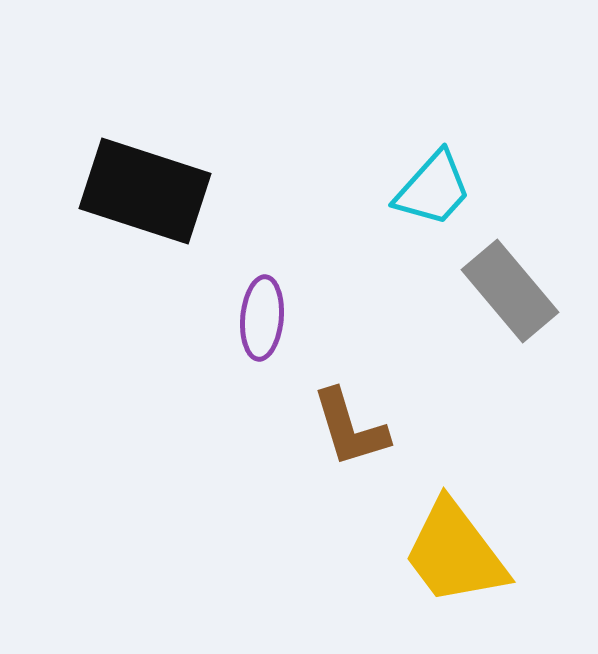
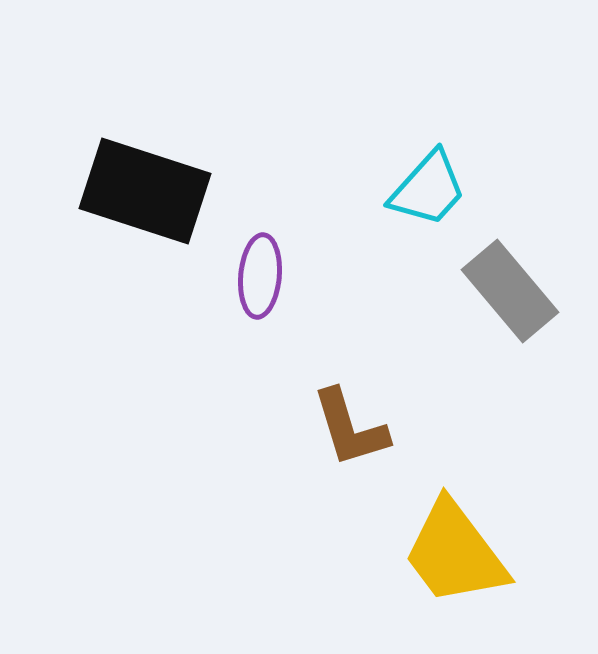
cyan trapezoid: moved 5 px left
purple ellipse: moved 2 px left, 42 px up
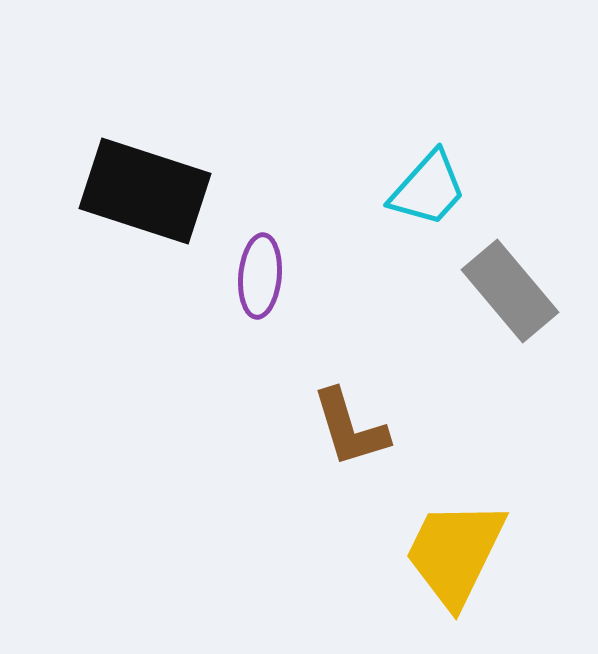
yellow trapezoid: rotated 63 degrees clockwise
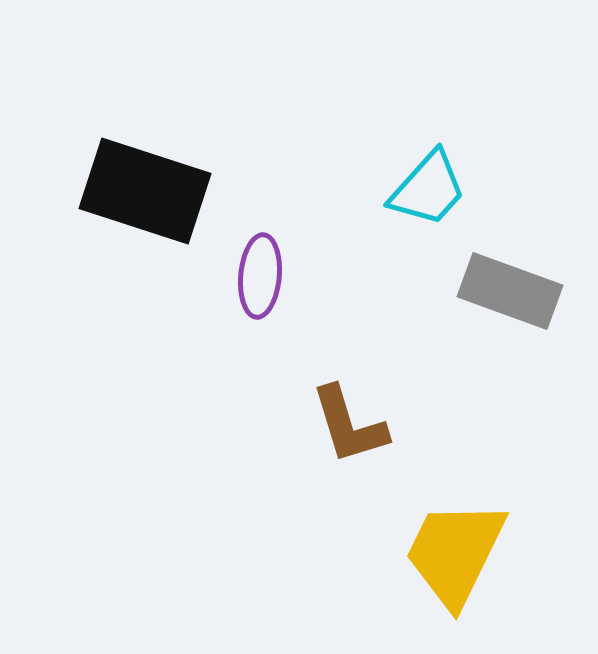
gray rectangle: rotated 30 degrees counterclockwise
brown L-shape: moved 1 px left, 3 px up
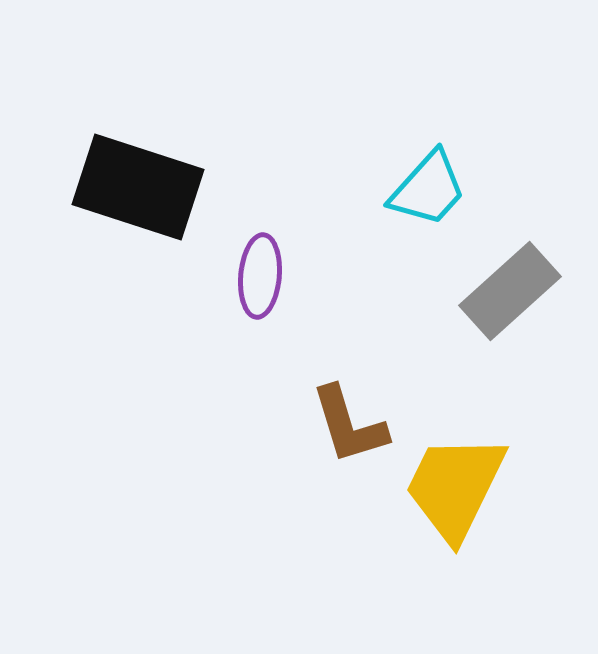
black rectangle: moved 7 px left, 4 px up
gray rectangle: rotated 62 degrees counterclockwise
yellow trapezoid: moved 66 px up
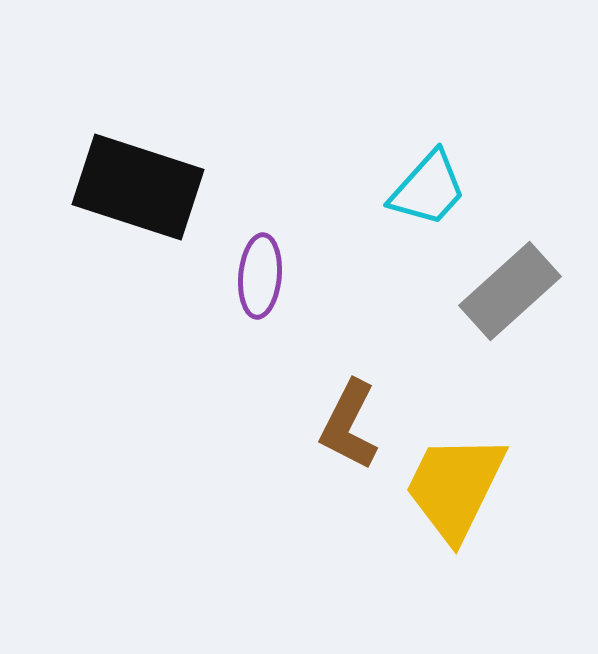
brown L-shape: rotated 44 degrees clockwise
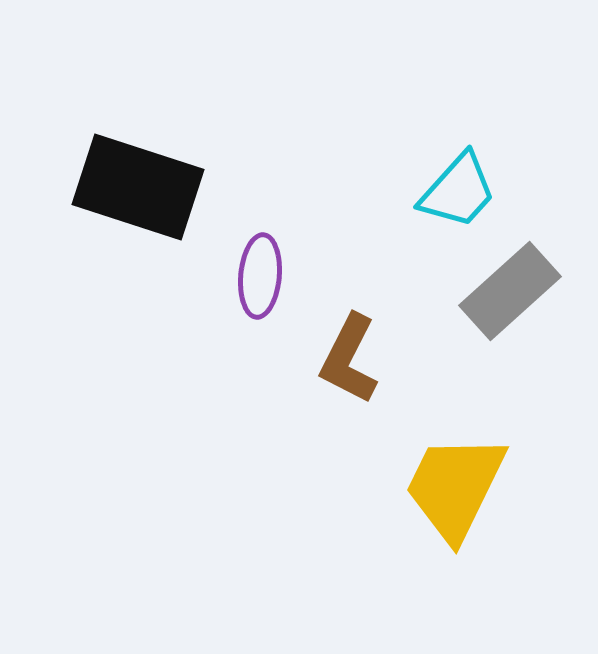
cyan trapezoid: moved 30 px right, 2 px down
brown L-shape: moved 66 px up
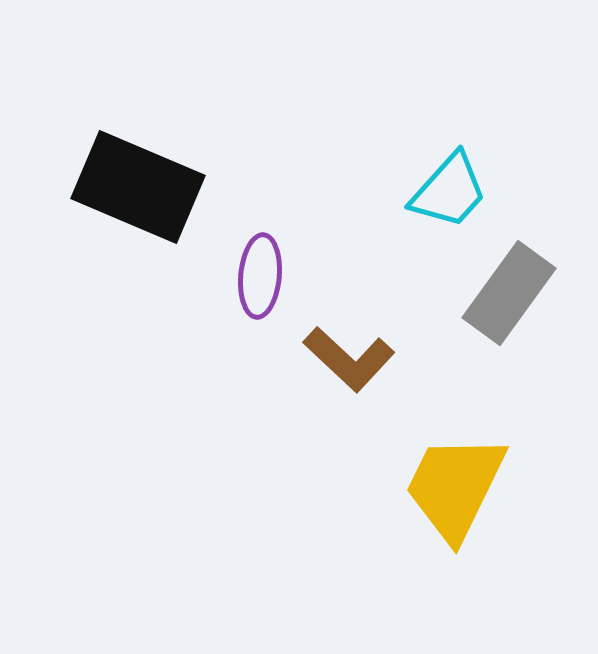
black rectangle: rotated 5 degrees clockwise
cyan trapezoid: moved 9 px left
gray rectangle: moved 1 px left, 2 px down; rotated 12 degrees counterclockwise
brown L-shape: rotated 74 degrees counterclockwise
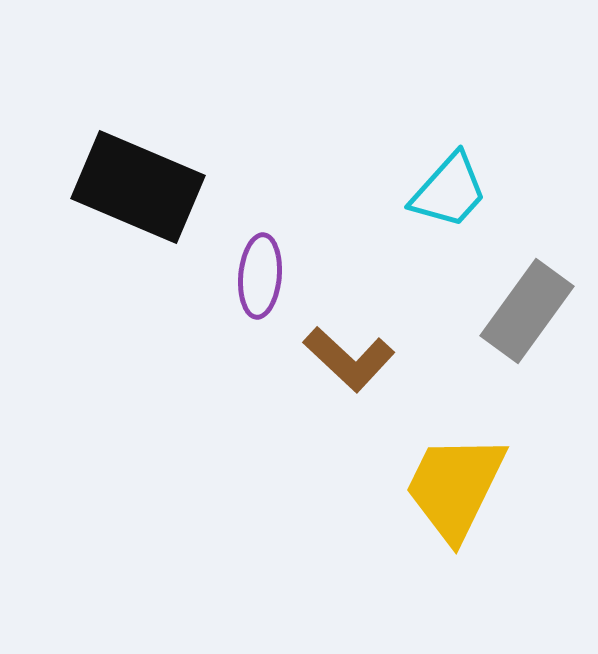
gray rectangle: moved 18 px right, 18 px down
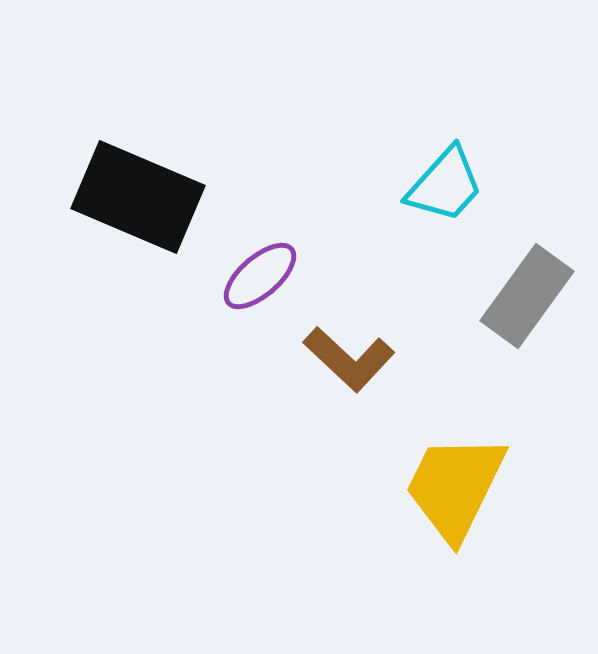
black rectangle: moved 10 px down
cyan trapezoid: moved 4 px left, 6 px up
purple ellipse: rotated 44 degrees clockwise
gray rectangle: moved 15 px up
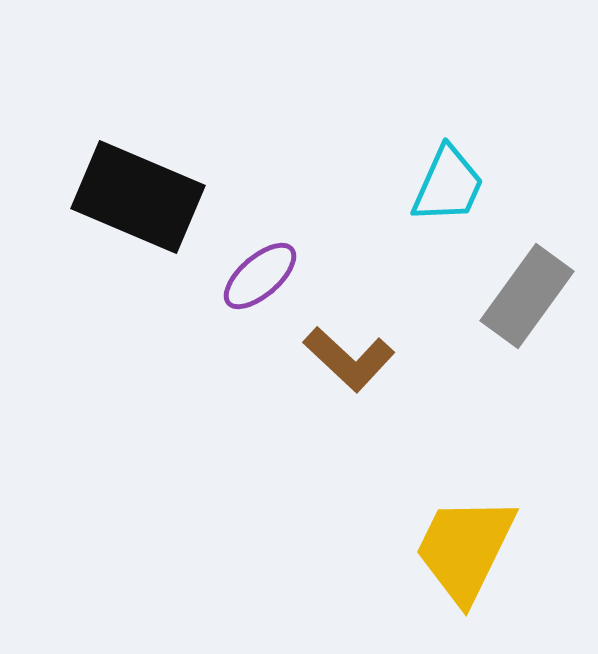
cyan trapezoid: moved 3 px right; rotated 18 degrees counterclockwise
yellow trapezoid: moved 10 px right, 62 px down
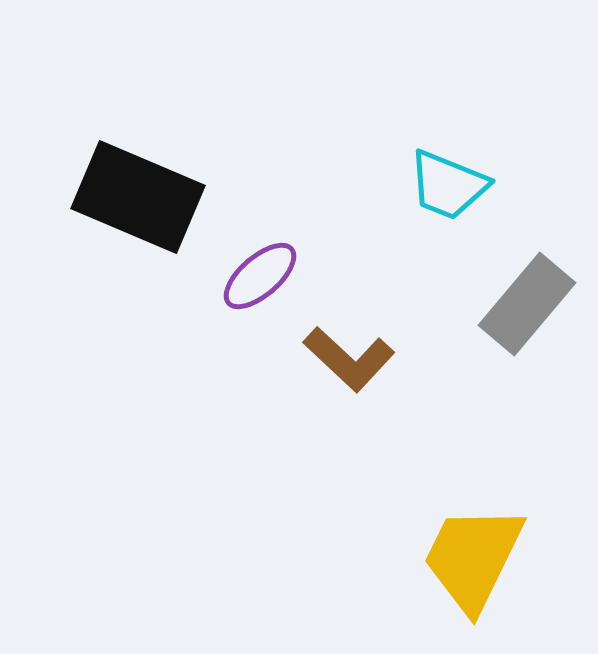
cyan trapezoid: rotated 88 degrees clockwise
gray rectangle: moved 8 px down; rotated 4 degrees clockwise
yellow trapezoid: moved 8 px right, 9 px down
